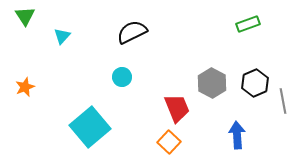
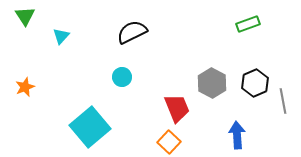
cyan triangle: moved 1 px left
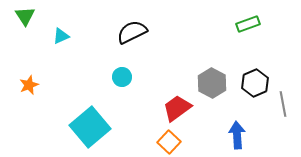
cyan triangle: rotated 24 degrees clockwise
orange star: moved 4 px right, 2 px up
gray line: moved 3 px down
red trapezoid: rotated 104 degrees counterclockwise
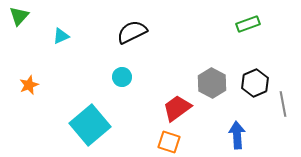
green triangle: moved 6 px left; rotated 15 degrees clockwise
cyan square: moved 2 px up
orange square: rotated 25 degrees counterclockwise
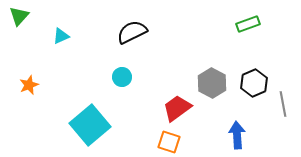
black hexagon: moved 1 px left
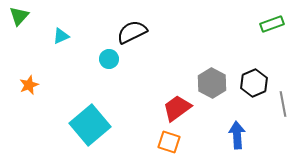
green rectangle: moved 24 px right
cyan circle: moved 13 px left, 18 px up
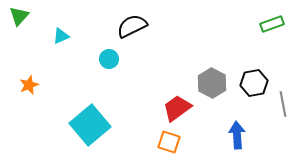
black semicircle: moved 6 px up
black hexagon: rotated 12 degrees clockwise
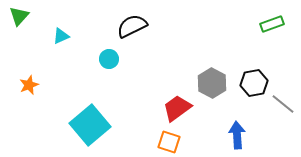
gray line: rotated 40 degrees counterclockwise
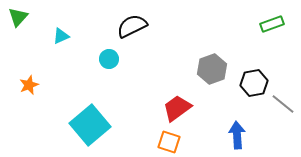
green triangle: moved 1 px left, 1 px down
gray hexagon: moved 14 px up; rotated 12 degrees clockwise
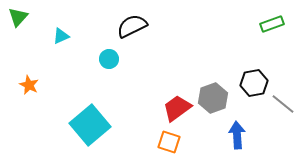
gray hexagon: moved 1 px right, 29 px down
orange star: rotated 24 degrees counterclockwise
